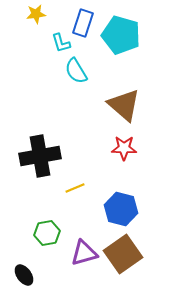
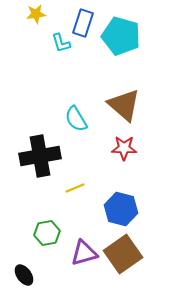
cyan pentagon: moved 1 px down
cyan semicircle: moved 48 px down
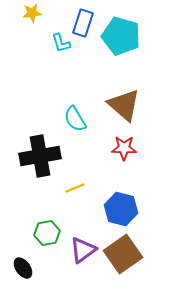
yellow star: moved 4 px left, 1 px up
cyan semicircle: moved 1 px left
purple triangle: moved 1 px left, 3 px up; rotated 20 degrees counterclockwise
black ellipse: moved 1 px left, 7 px up
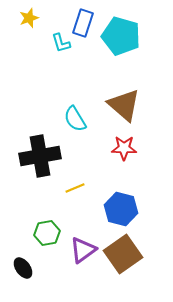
yellow star: moved 3 px left, 5 px down; rotated 12 degrees counterclockwise
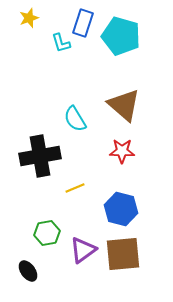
red star: moved 2 px left, 3 px down
brown square: rotated 30 degrees clockwise
black ellipse: moved 5 px right, 3 px down
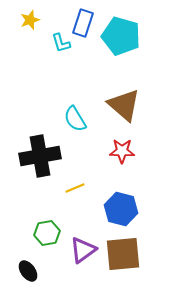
yellow star: moved 1 px right, 2 px down
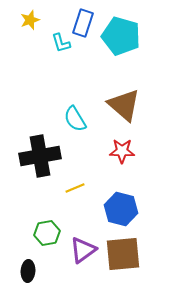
black ellipse: rotated 40 degrees clockwise
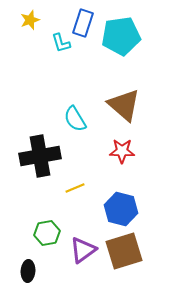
cyan pentagon: rotated 24 degrees counterclockwise
brown square: moved 1 px right, 3 px up; rotated 12 degrees counterclockwise
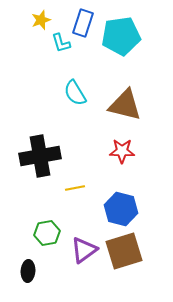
yellow star: moved 11 px right
brown triangle: moved 1 px right; rotated 27 degrees counterclockwise
cyan semicircle: moved 26 px up
yellow line: rotated 12 degrees clockwise
purple triangle: moved 1 px right
